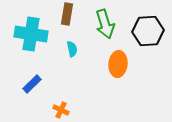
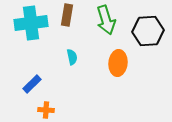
brown rectangle: moved 1 px down
green arrow: moved 1 px right, 4 px up
cyan cross: moved 11 px up; rotated 16 degrees counterclockwise
cyan semicircle: moved 8 px down
orange ellipse: moved 1 px up
orange cross: moved 15 px left; rotated 21 degrees counterclockwise
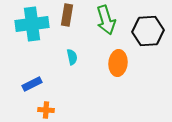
cyan cross: moved 1 px right, 1 px down
blue rectangle: rotated 18 degrees clockwise
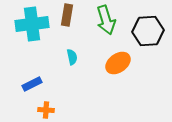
orange ellipse: rotated 50 degrees clockwise
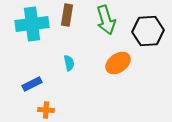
cyan semicircle: moved 3 px left, 6 px down
